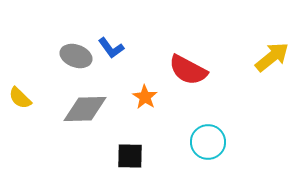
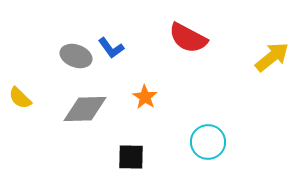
red semicircle: moved 32 px up
black square: moved 1 px right, 1 px down
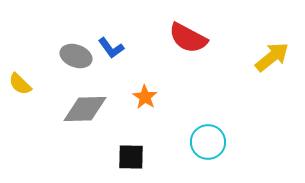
yellow semicircle: moved 14 px up
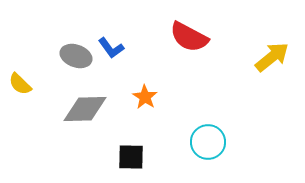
red semicircle: moved 1 px right, 1 px up
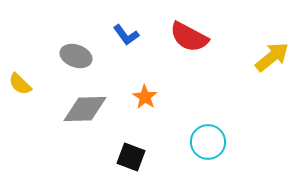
blue L-shape: moved 15 px right, 13 px up
black square: rotated 20 degrees clockwise
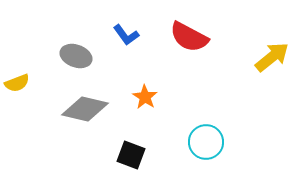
yellow semicircle: moved 3 px left, 1 px up; rotated 65 degrees counterclockwise
gray diamond: rotated 15 degrees clockwise
cyan circle: moved 2 px left
black square: moved 2 px up
